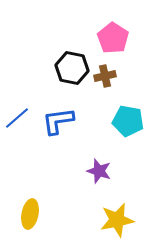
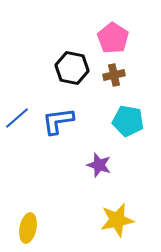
brown cross: moved 9 px right, 1 px up
purple star: moved 6 px up
yellow ellipse: moved 2 px left, 14 px down
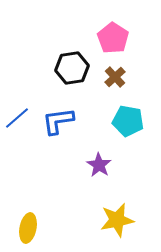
black hexagon: rotated 20 degrees counterclockwise
brown cross: moved 1 px right, 2 px down; rotated 30 degrees counterclockwise
purple star: rotated 15 degrees clockwise
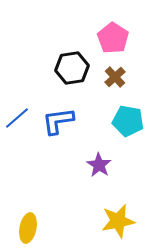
yellow star: moved 1 px right, 1 px down
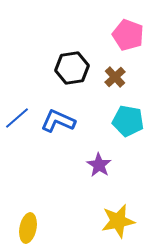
pink pentagon: moved 15 px right, 3 px up; rotated 12 degrees counterclockwise
blue L-shape: rotated 32 degrees clockwise
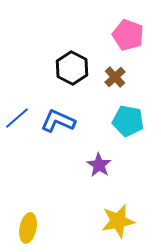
black hexagon: rotated 24 degrees counterclockwise
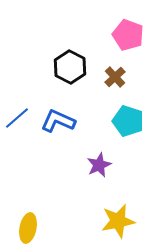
black hexagon: moved 2 px left, 1 px up
cyan pentagon: rotated 8 degrees clockwise
purple star: rotated 15 degrees clockwise
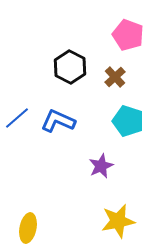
purple star: moved 2 px right, 1 px down
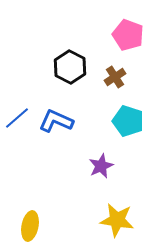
brown cross: rotated 10 degrees clockwise
blue L-shape: moved 2 px left
yellow star: moved 1 px left, 1 px up; rotated 20 degrees clockwise
yellow ellipse: moved 2 px right, 2 px up
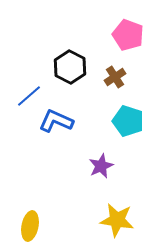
blue line: moved 12 px right, 22 px up
